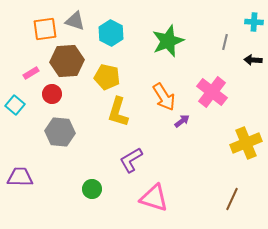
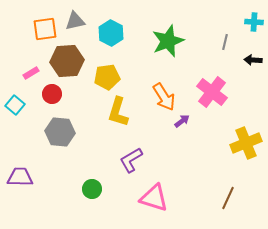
gray triangle: rotated 30 degrees counterclockwise
yellow pentagon: rotated 20 degrees counterclockwise
brown line: moved 4 px left, 1 px up
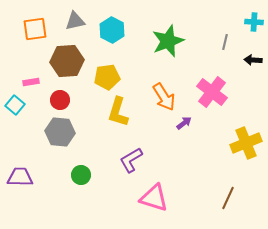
orange square: moved 10 px left
cyan hexagon: moved 1 px right, 3 px up
pink rectangle: moved 9 px down; rotated 21 degrees clockwise
red circle: moved 8 px right, 6 px down
purple arrow: moved 2 px right, 2 px down
green circle: moved 11 px left, 14 px up
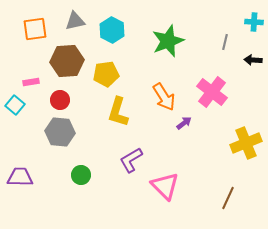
yellow pentagon: moved 1 px left, 3 px up
pink triangle: moved 11 px right, 12 px up; rotated 28 degrees clockwise
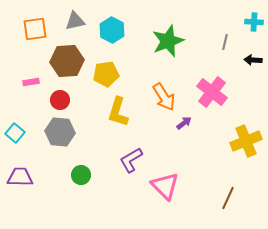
cyan square: moved 28 px down
yellow cross: moved 2 px up
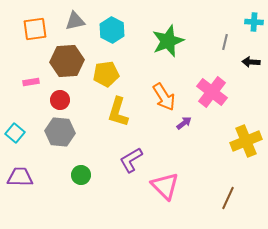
black arrow: moved 2 px left, 2 px down
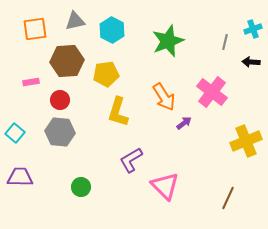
cyan cross: moved 1 px left, 7 px down; rotated 24 degrees counterclockwise
green circle: moved 12 px down
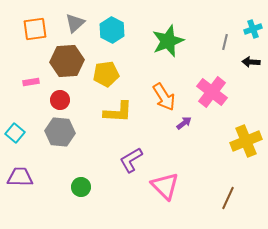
gray triangle: moved 2 px down; rotated 30 degrees counterclockwise
yellow L-shape: rotated 104 degrees counterclockwise
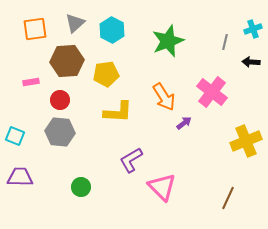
cyan square: moved 3 px down; rotated 18 degrees counterclockwise
pink triangle: moved 3 px left, 1 px down
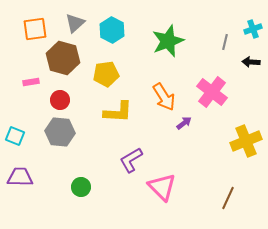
brown hexagon: moved 4 px left, 3 px up; rotated 20 degrees clockwise
